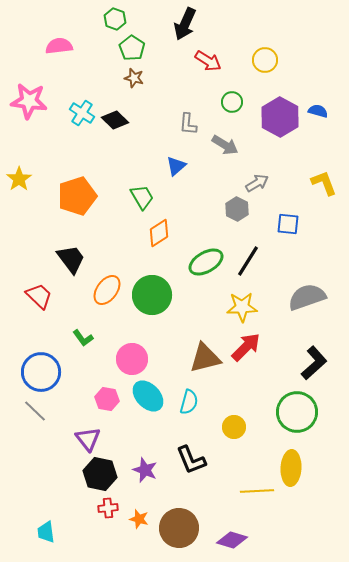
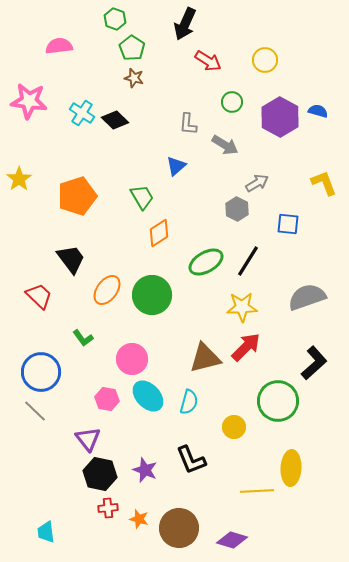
green circle at (297, 412): moved 19 px left, 11 px up
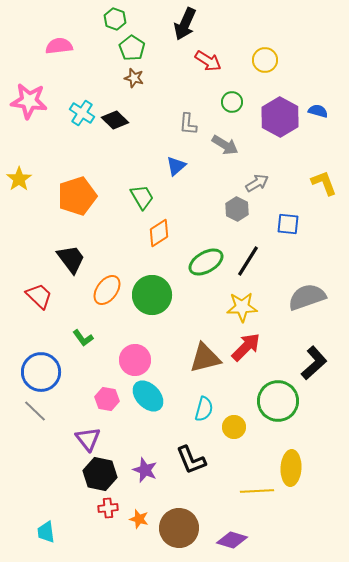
pink circle at (132, 359): moved 3 px right, 1 px down
cyan semicircle at (189, 402): moved 15 px right, 7 px down
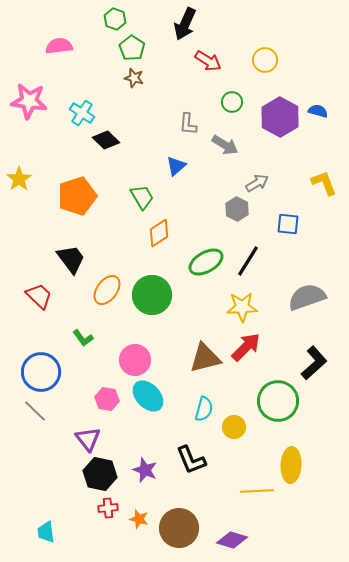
black diamond at (115, 120): moved 9 px left, 20 px down
yellow ellipse at (291, 468): moved 3 px up
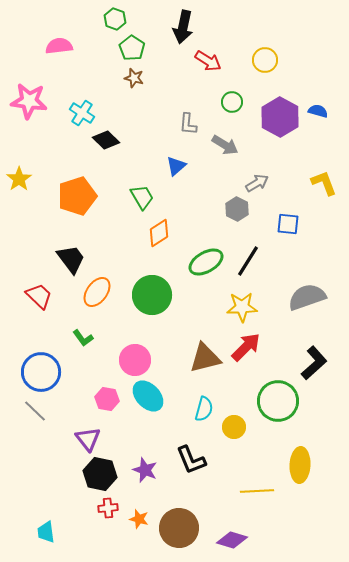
black arrow at (185, 24): moved 2 px left, 3 px down; rotated 12 degrees counterclockwise
orange ellipse at (107, 290): moved 10 px left, 2 px down
yellow ellipse at (291, 465): moved 9 px right
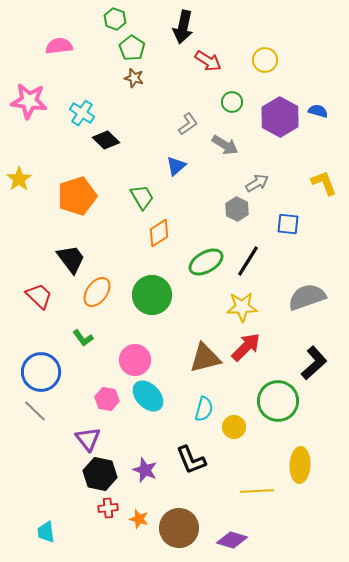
gray L-shape at (188, 124): rotated 130 degrees counterclockwise
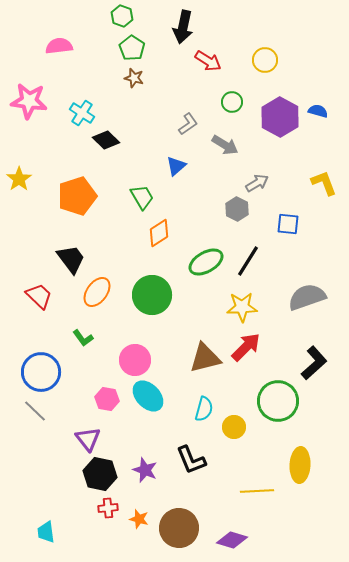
green hexagon at (115, 19): moved 7 px right, 3 px up
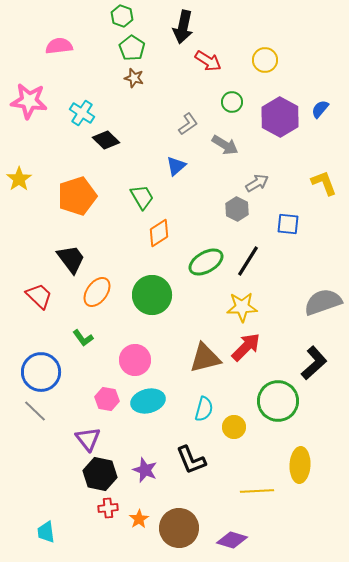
blue semicircle at (318, 111): moved 2 px right, 2 px up; rotated 66 degrees counterclockwise
gray semicircle at (307, 297): moved 16 px right, 5 px down
cyan ellipse at (148, 396): moved 5 px down; rotated 60 degrees counterclockwise
orange star at (139, 519): rotated 24 degrees clockwise
